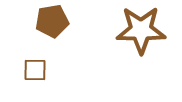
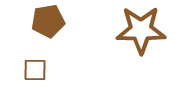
brown pentagon: moved 4 px left
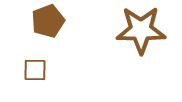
brown pentagon: rotated 12 degrees counterclockwise
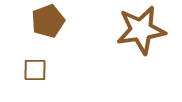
brown star: rotated 9 degrees counterclockwise
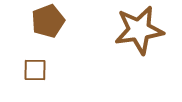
brown star: moved 2 px left
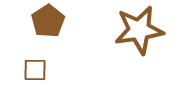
brown pentagon: rotated 12 degrees counterclockwise
